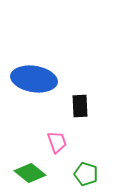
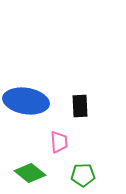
blue ellipse: moved 8 px left, 22 px down
pink trapezoid: moved 2 px right; rotated 15 degrees clockwise
green pentagon: moved 3 px left, 1 px down; rotated 20 degrees counterclockwise
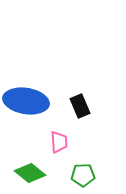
black rectangle: rotated 20 degrees counterclockwise
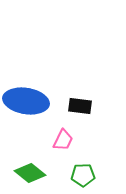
black rectangle: rotated 60 degrees counterclockwise
pink trapezoid: moved 4 px right, 2 px up; rotated 30 degrees clockwise
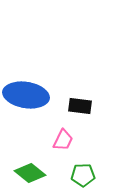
blue ellipse: moved 6 px up
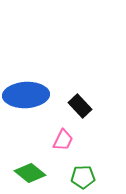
blue ellipse: rotated 12 degrees counterclockwise
black rectangle: rotated 40 degrees clockwise
green pentagon: moved 2 px down
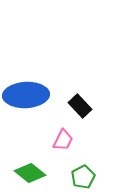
green pentagon: rotated 25 degrees counterclockwise
